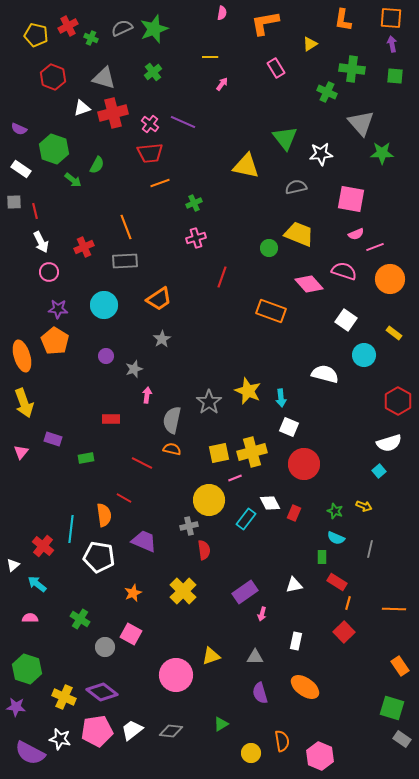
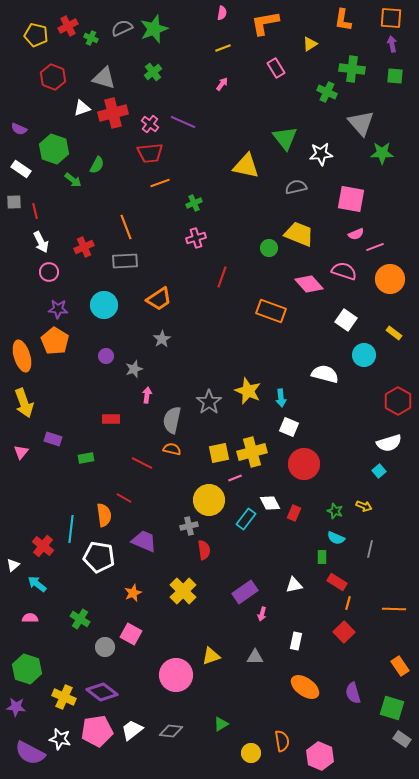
yellow line at (210, 57): moved 13 px right, 9 px up; rotated 21 degrees counterclockwise
purple semicircle at (260, 693): moved 93 px right
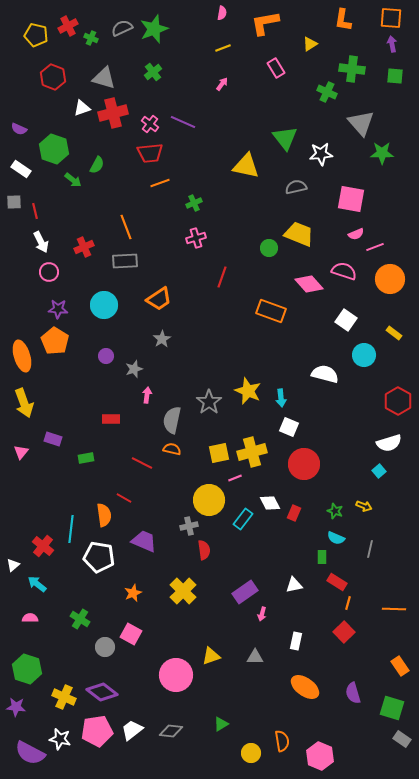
cyan rectangle at (246, 519): moved 3 px left
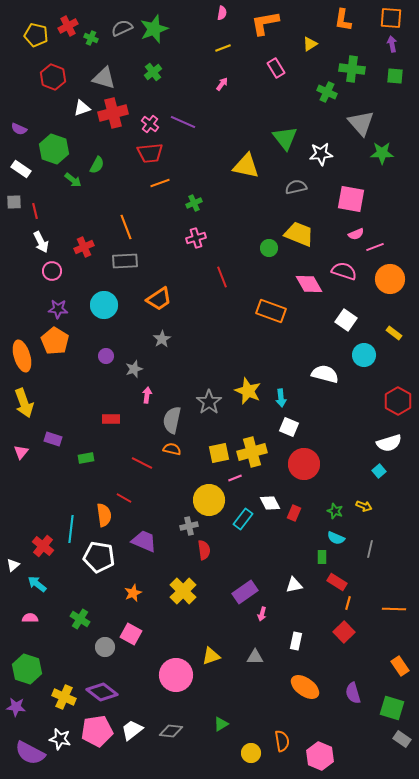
pink circle at (49, 272): moved 3 px right, 1 px up
red line at (222, 277): rotated 40 degrees counterclockwise
pink diamond at (309, 284): rotated 12 degrees clockwise
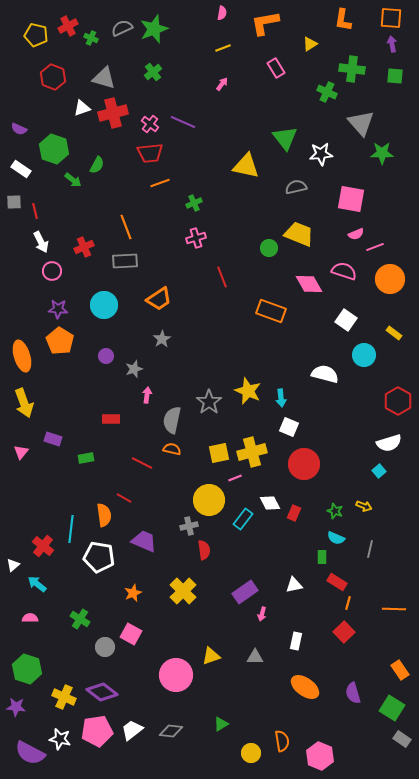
orange pentagon at (55, 341): moved 5 px right
orange rectangle at (400, 666): moved 4 px down
green square at (392, 708): rotated 15 degrees clockwise
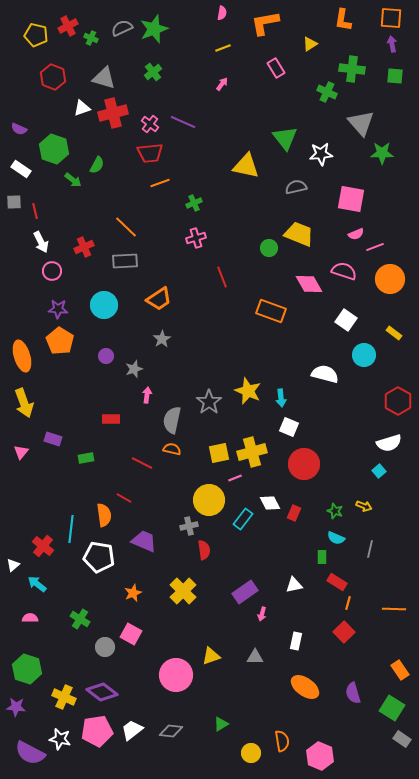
orange line at (126, 227): rotated 25 degrees counterclockwise
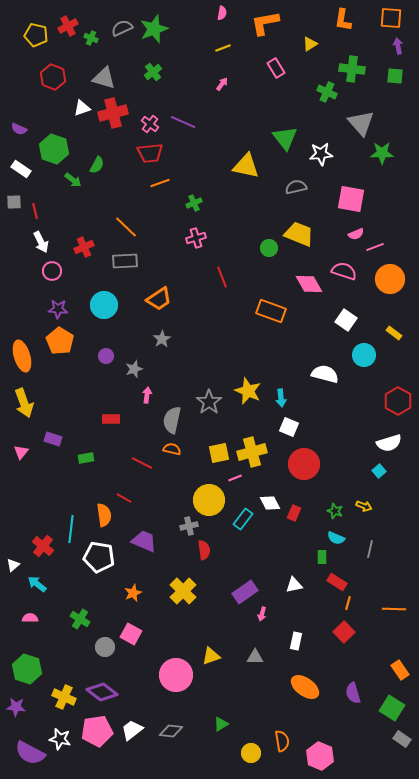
purple arrow at (392, 44): moved 6 px right, 2 px down
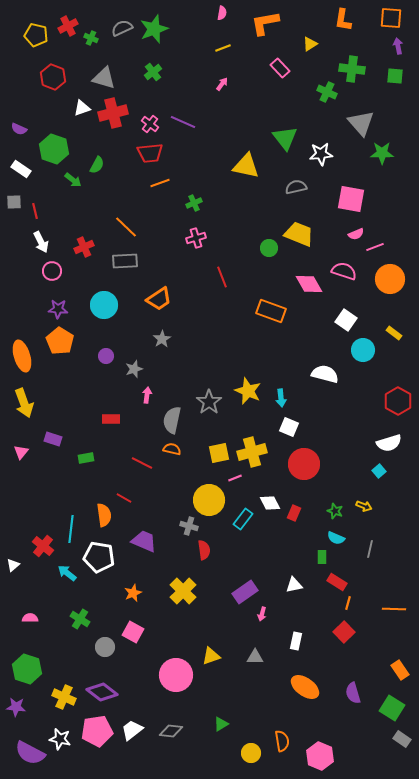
pink rectangle at (276, 68): moved 4 px right; rotated 12 degrees counterclockwise
cyan circle at (364, 355): moved 1 px left, 5 px up
gray cross at (189, 526): rotated 30 degrees clockwise
cyan arrow at (37, 584): moved 30 px right, 11 px up
pink square at (131, 634): moved 2 px right, 2 px up
